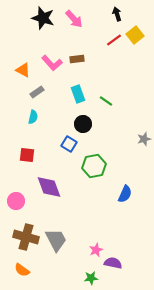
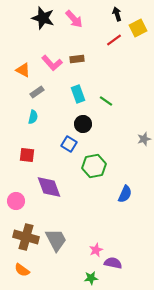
yellow square: moved 3 px right, 7 px up; rotated 12 degrees clockwise
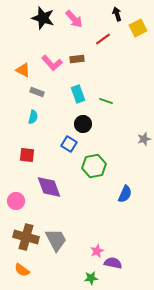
red line: moved 11 px left, 1 px up
gray rectangle: rotated 56 degrees clockwise
green line: rotated 16 degrees counterclockwise
pink star: moved 1 px right, 1 px down
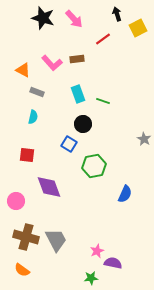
green line: moved 3 px left
gray star: rotated 24 degrees counterclockwise
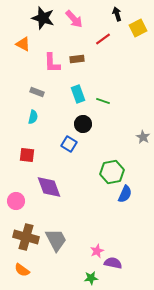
pink L-shape: rotated 40 degrees clockwise
orange triangle: moved 26 px up
gray star: moved 1 px left, 2 px up
green hexagon: moved 18 px right, 6 px down
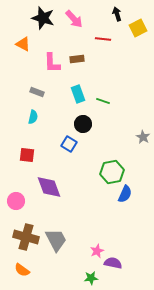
red line: rotated 42 degrees clockwise
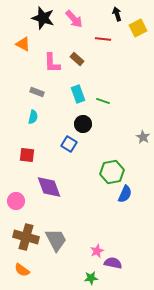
brown rectangle: rotated 48 degrees clockwise
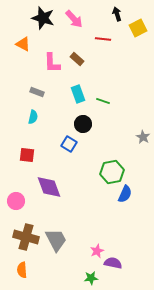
orange semicircle: rotated 49 degrees clockwise
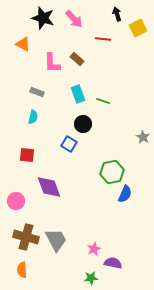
pink star: moved 3 px left, 2 px up
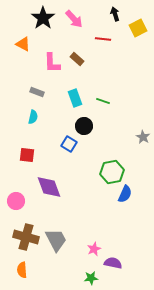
black arrow: moved 2 px left
black star: rotated 20 degrees clockwise
cyan rectangle: moved 3 px left, 4 px down
black circle: moved 1 px right, 2 px down
